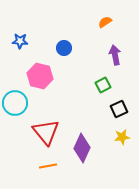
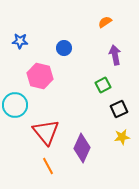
cyan circle: moved 2 px down
orange line: rotated 72 degrees clockwise
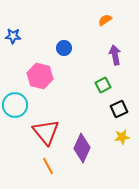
orange semicircle: moved 2 px up
blue star: moved 7 px left, 5 px up
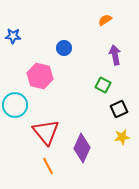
green square: rotated 35 degrees counterclockwise
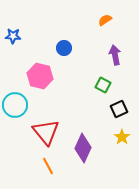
yellow star: rotated 28 degrees counterclockwise
purple diamond: moved 1 px right
